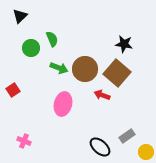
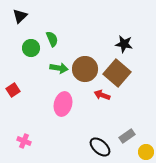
green arrow: rotated 12 degrees counterclockwise
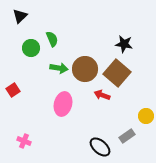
yellow circle: moved 36 px up
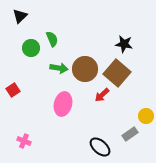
red arrow: rotated 63 degrees counterclockwise
gray rectangle: moved 3 px right, 2 px up
